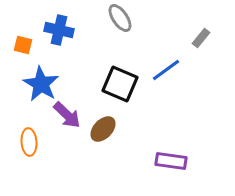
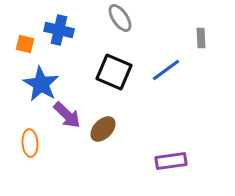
gray rectangle: rotated 42 degrees counterclockwise
orange square: moved 2 px right, 1 px up
black square: moved 6 px left, 12 px up
orange ellipse: moved 1 px right, 1 px down
purple rectangle: rotated 16 degrees counterclockwise
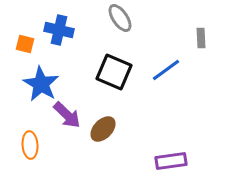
orange ellipse: moved 2 px down
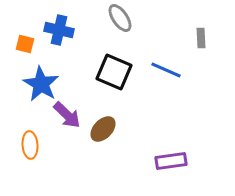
blue line: rotated 60 degrees clockwise
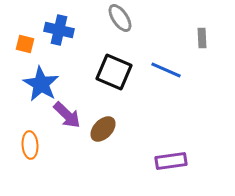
gray rectangle: moved 1 px right
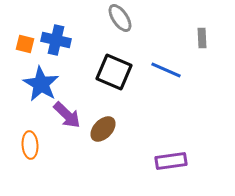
blue cross: moved 3 px left, 10 px down
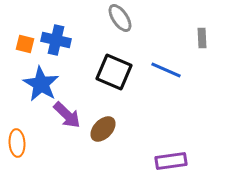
orange ellipse: moved 13 px left, 2 px up
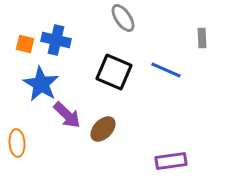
gray ellipse: moved 3 px right
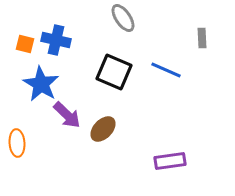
purple rectangle: moved 1 px left
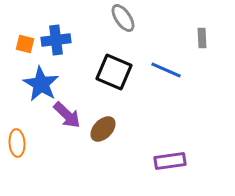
blue cross: rotated 20 degrees counterclockwise
